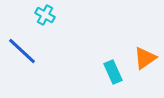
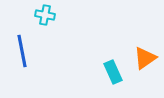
cyan cross: rotated 18 degrees counterclockwise
blue line: rotated 36 degrees clockwise
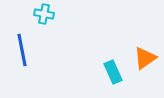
cyan cross: moved 1 px left, 1 px up
blue line: moved 1 px up
